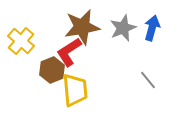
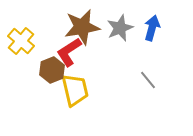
gray star: moved 3 px left
yellow trapezoid: rotated 8 degrees counterclockwise
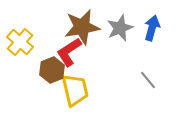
yellow cross: moved 1 px left, 1 px down
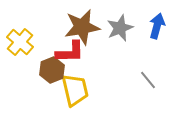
blue arrow: moved 5 px right, 2 px up
red L-shape: moved 1 px right; rotated 148 degrees counterclockwise
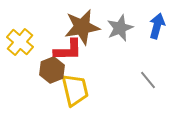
red L-shape: moved 2 px left, 2 px up
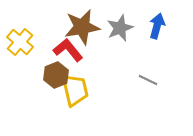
red L-shape: rotated 128 degrees counterclockwise
brown hexagon: moved 4 px right, 5 px down
gray line: rotated 24 degrees counterclockwise
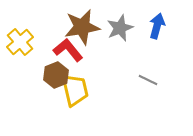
yellow cross: rotated 8 degrees clockwise
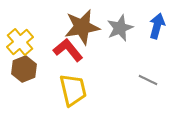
brown hexagon: moved 32 px left, 6 px up
yellow trapezoid: moved 2 px left
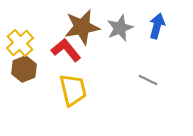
yellow cross: moved 1 px down
red L-shape: moved 2 px left
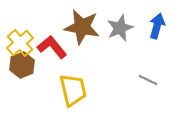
brown star: rotated 21 degrees clockwise
red L-shape: moved 14 px left, 3 px up
brown hexagon: moved 2 px left, 4 px up
